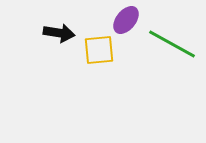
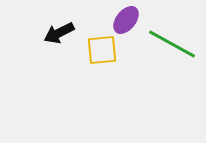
black arrow: rotated 144 degrees clockwise
yellow square: moved 3 px right
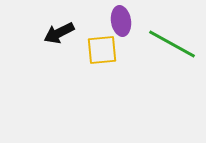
purple ellipse: moved 5 px left, 1 px down; rotated 48 degrees counterclockwise
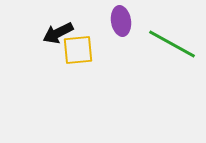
black arrow: moved 1 px left
yellow square: moved 24 px left
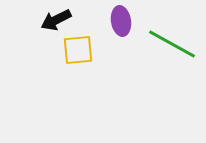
black arrow: moved 2 px left, 13 px up
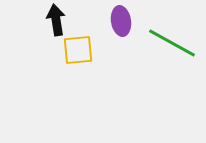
black arrow: rotated 108 degrees clockwise
green line: moved 1 px up
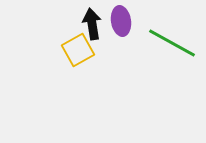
black arrow: moved 36 px right, 4 px down
yellow square: rotated 24 degrees counterclockwise
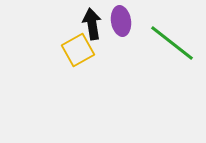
green line: rotated 9 degrees clockwise
